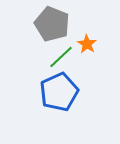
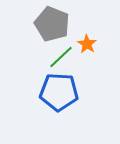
blue pentagon: rotated 27 degrees clockwise
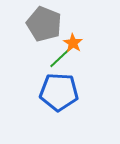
gray pentagon: moved 8 px left
orange star: moved 14 px left, 1 px up
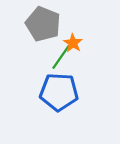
gray pentagon: moved 1 px left
green line: rotated 12 degrees counterclockwise
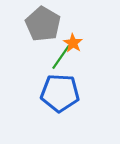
gray pentagon: rotated 8 degrees clockwise
blue pentagon: moved 1 px right, 1 px down
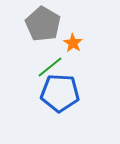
green line: moved 11 px left, 10 px down; rotated 16 degrees clockwise
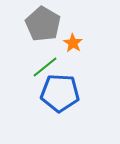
green line: moved 5 px left
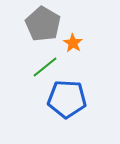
blue pentagon: moved 7 px right, 6 px down
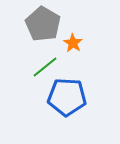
blue pentagon: moved 2 px up
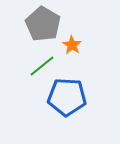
orange star: moved 1 px left, 2 px down
green line: moved 3 px left, 1 px up
